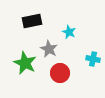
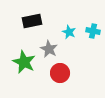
cyan cross: moved 28 px up
green star: moved 1 px left, 1 px up
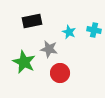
cyan cross: moved 1 px right, 1 px up
gray star: rotated 18 degrees counterclockwise
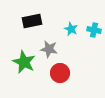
cyan star: moved 2 px right, 3 px up
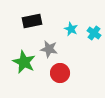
cyan cross: moved 3 px down; rotated 24 degrees clockwise
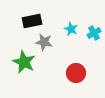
cyan cross: rotated 24 degrees clockwise
gray star: moved 5 px left, 7 px up
red circle: moved 16 px right
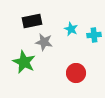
cyan cross: moved 2 px down; rotated 24 degrees clockwise
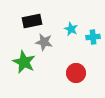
cyan cross: moved 1 px left, 2 px down
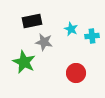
cyan cross: moved 1 px left, 1 px up
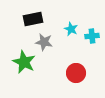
black rectangle: moved 1 px right, 2 px up
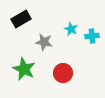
black rectangle: moved 12 px left; rotated 18 degrees counterclockwise
green star: moved 7 px down
red circle: moved 13 px left
